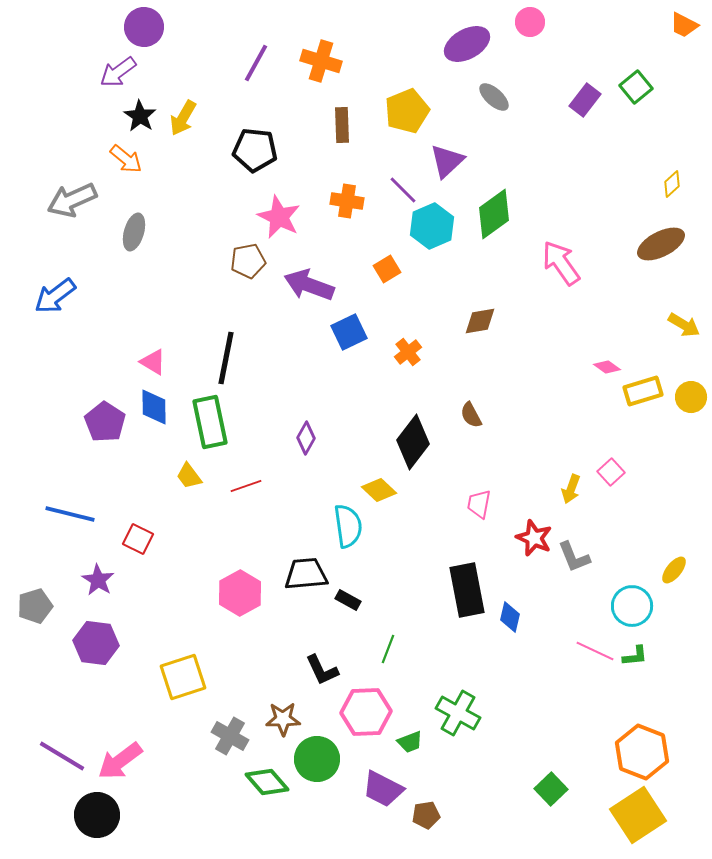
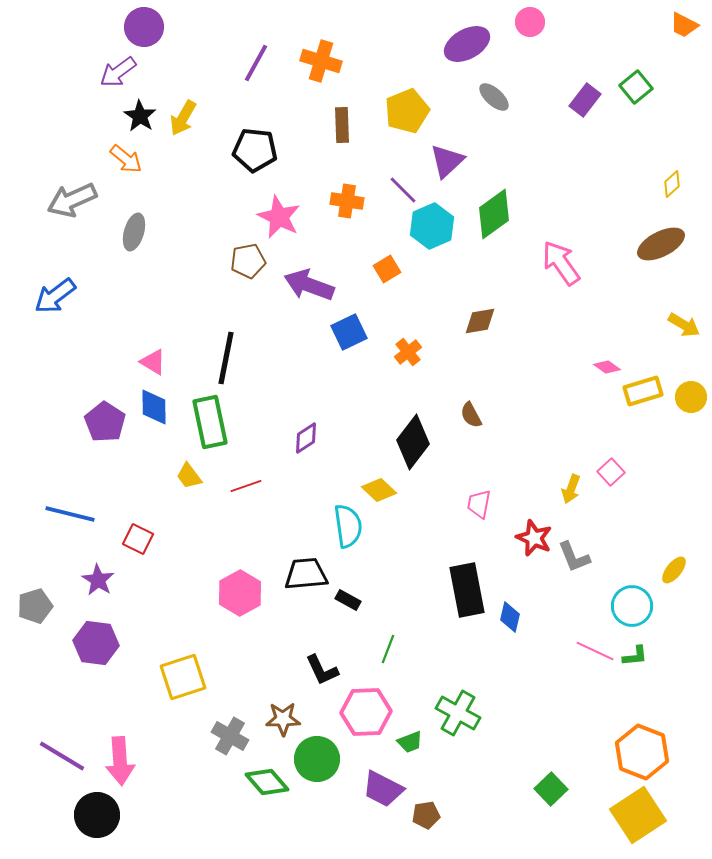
purple diamond at (306, 438): rotated 28 degrees clockwise
pink arrow at (120, 761): rotated 57 degrees counterclockwise
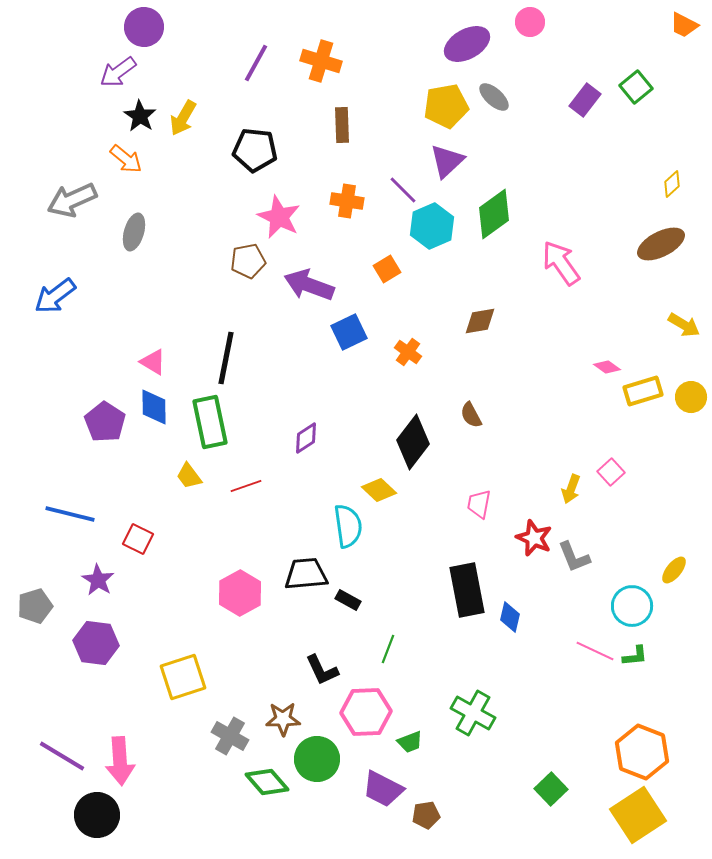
yellow pentagon at (407, 111): moved 39 px right, 5 px up; rotated 12 degrees clockwise
orange cross at (408, 352): rotated 16 degrees counterclockwise
green cross at (458, 713): moved 15 px right
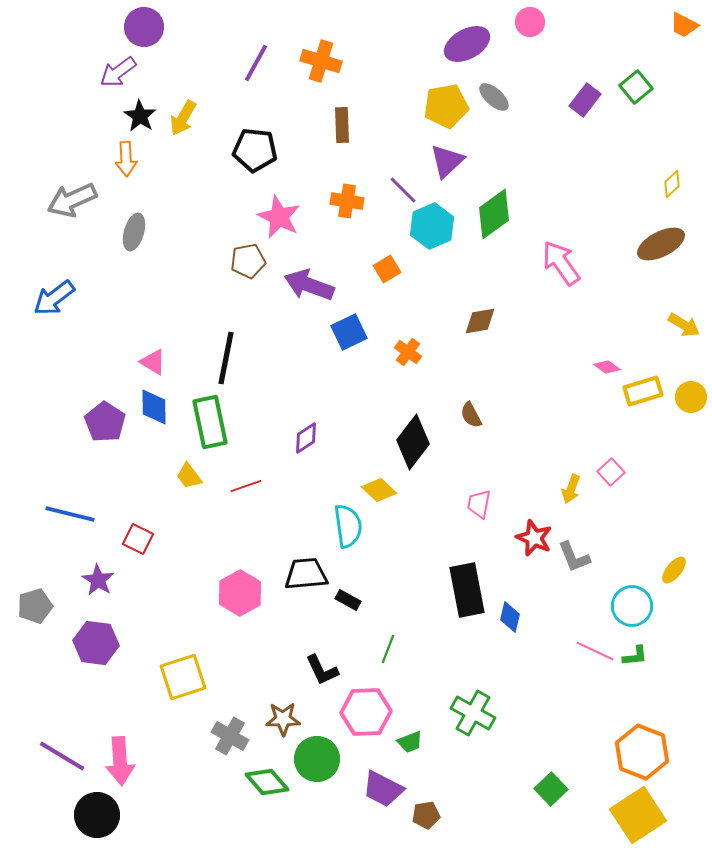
orange arrow at (126, 159): rotated 48 degrees clockwise
blue arrow at (55, 296): moved 1 px left, 2 px down
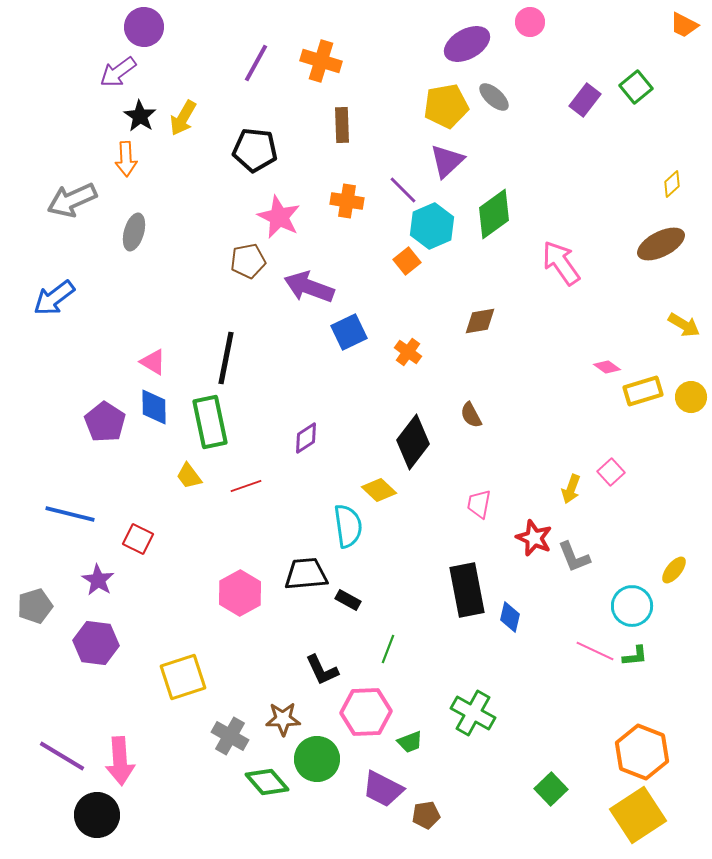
orange square at (387, 269): moved 20 px right, 8 px up; rotated 8 degrees counterclockwise
purple arrow at (309, 285): moved 2 px down
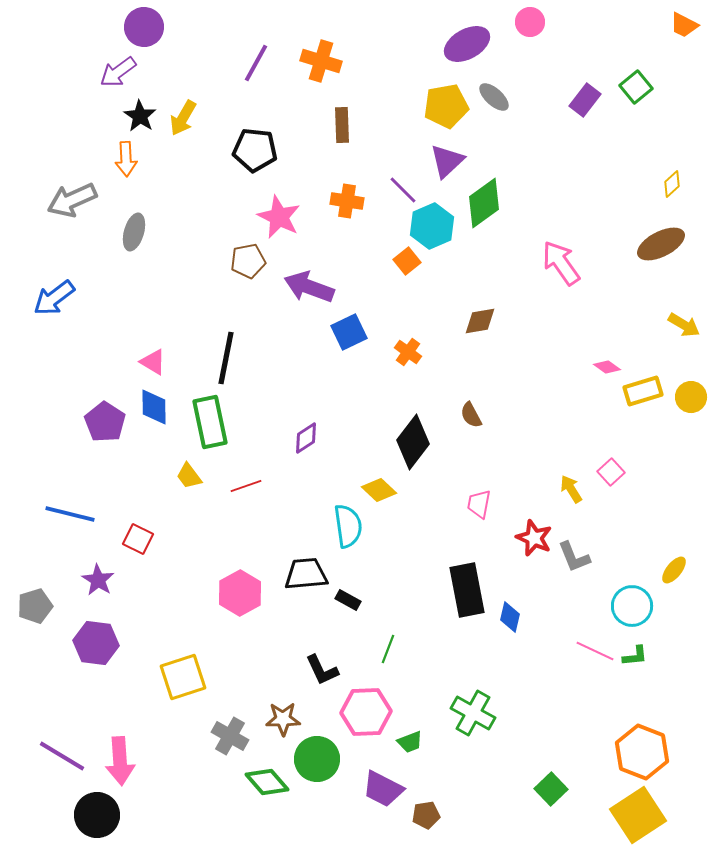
green diamond at (494, 214): moved 10 px left, 11 px up
yellow arrow at (571, 489): rotated 128 degrees clockwise
